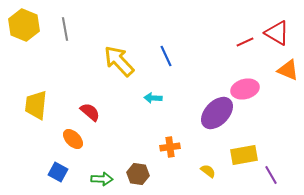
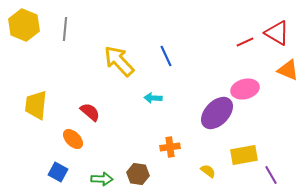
gray line: rotated 15 degrees clockwise
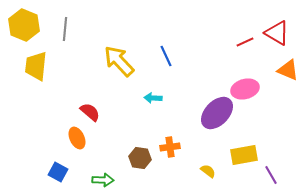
yellow trapezoid: moved 39 px up
orange ellipse: moved 4 px right, 1 px up; rotated 20 degrees clockwise
brown hexagon: moved 2 px right, 16 px up
green arrow: moved 1 px right, 1 px down
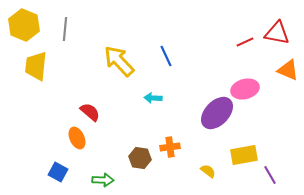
red triangle: rotated 20 degrees counterclockwise
purple line: moved 1 px left
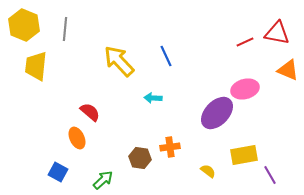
green arrow: rotated 45 degrees counterclockwise
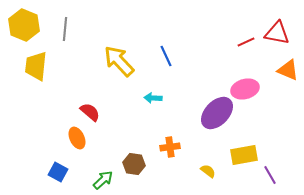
red line: moved 1 px right
brown hexagon: moved 6 px left, 6 px down
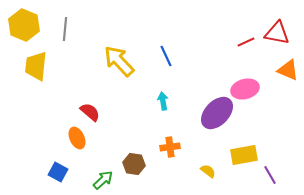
cyan arrow: moved 10 px right, 3 px down; rotated 78 degrees clockwise
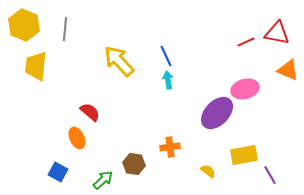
cyan arrow: moved 5 px right, 21 px up
